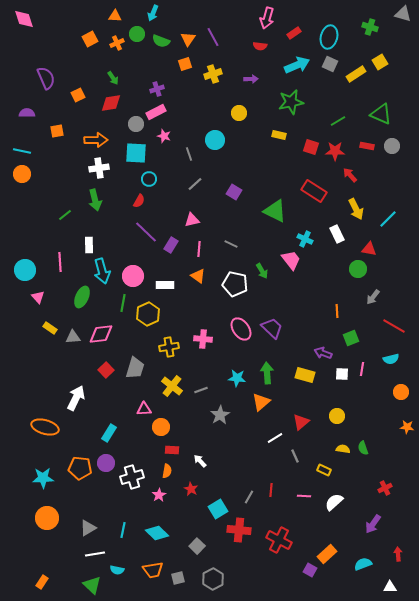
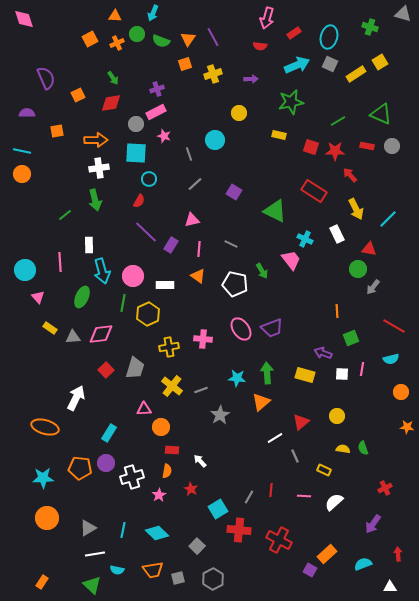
gray arrow at (373, 297): moved 10 px up
purple trapezoid at (272, 328): rotated 115 degrees clockwise
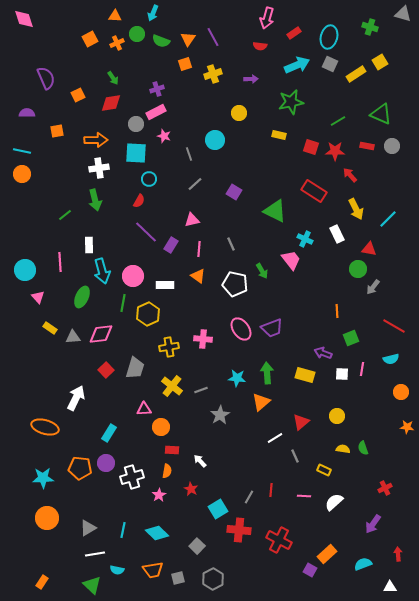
gray line at (231, 244): rotated 40 degrees clockwise
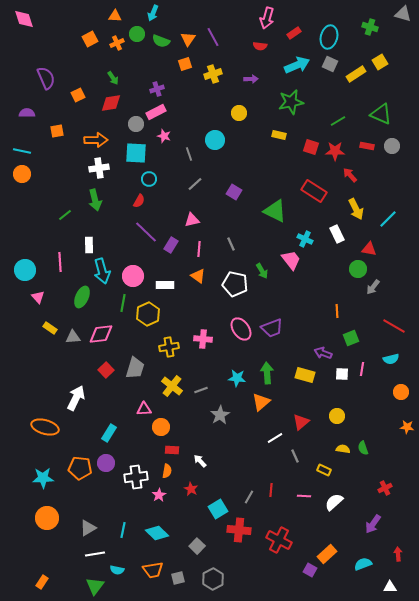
white cross at (132, 477): moved 4 px right; rotated 10 degrees clockwise
green triangle at (92, 585): moved 3 px right, 1 px down; rotated 24 degrees clockwise
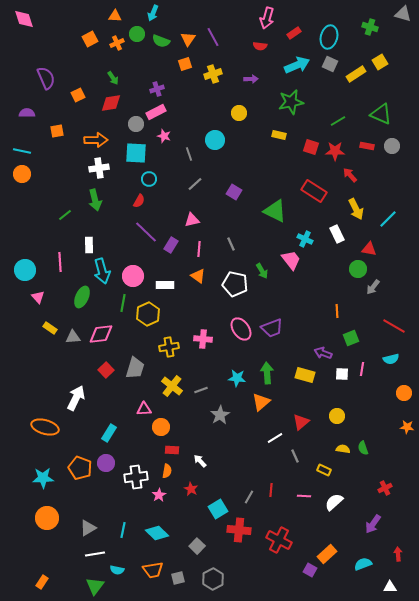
orange circle at (401, 392): moved 3 px right, 1 px down
orange pentagon at (80, 468): rotated 15 degrees clockwise
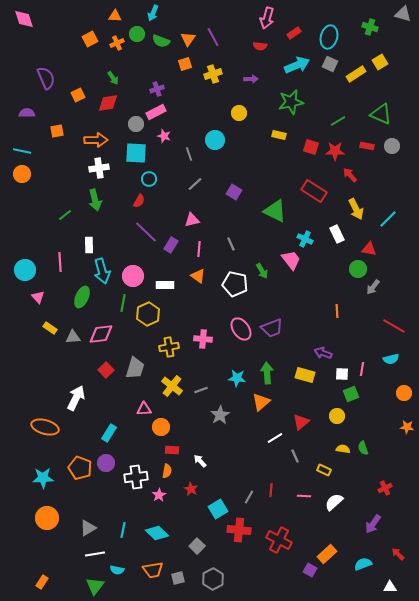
red diamond at (111, 103): moved 3 px left
green square at (351, 338): moved 56 px down
red arrow at (398, 554): rotated 40 degrees counterclockwise
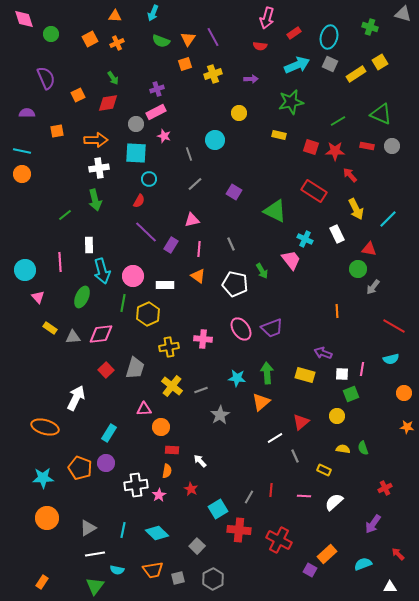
green circle at (137, 34): moved 86 px left
white cross at (136, 477): moved 8 px down
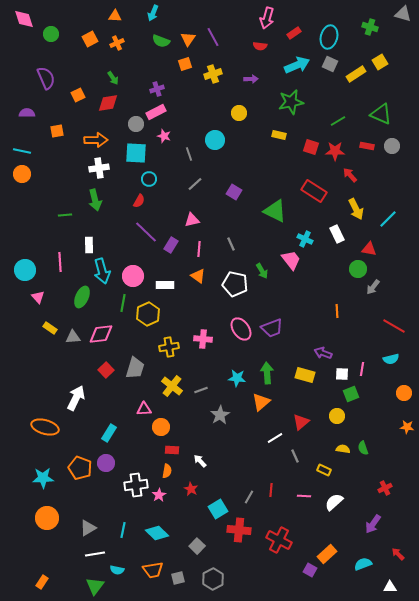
green line at (65, 215): rotated 32 degrees clockwise
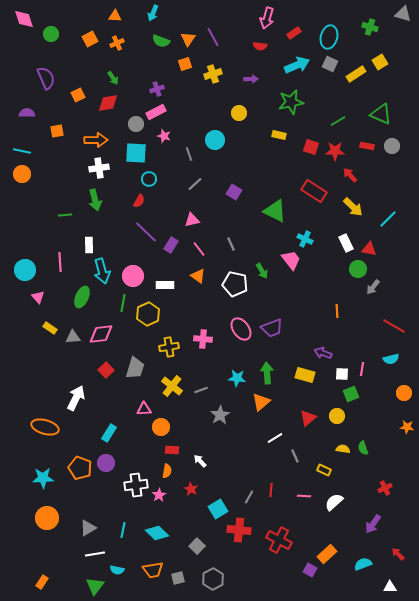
yellow arrow at (356, 209): moved 3 px left, 2 px up; rotated 20 degrees counterclockwise
white rectangle at (337, 234): moved 9 px right, 9 px down
pink line at (199, 249): rotated 42 degrees counterclockwise
red triangle at (301, 422): moved 7 px right, 4 px up
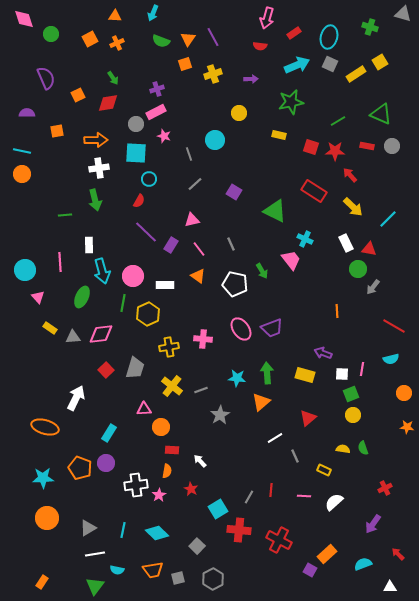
yellow circle at (337, 416): moved 16 px right, 1 px up
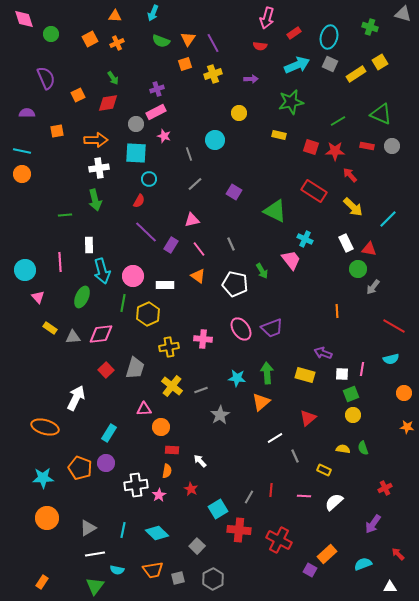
purple line at (213, 37): moved 6 px down
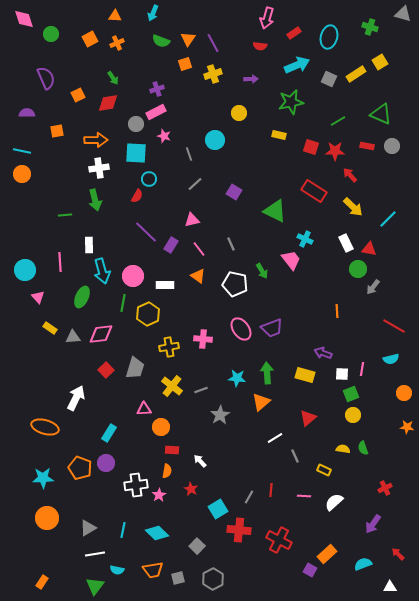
gray square at (330, 64): moved 1 px left, 15 px down
red semicircle at (139, 201): moved 2 px left, 5 px up
